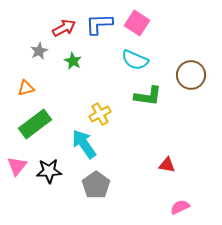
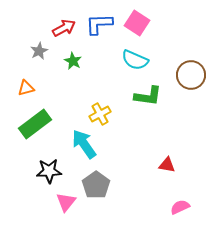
pink triangle: moved 49 px right, 36 px down
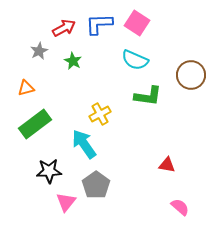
pink semicircle: rotated 66 degrees clockwise
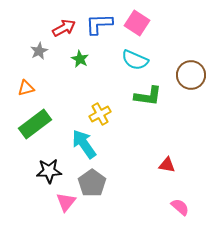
green star: moved 7 px right, 2 px up
gray pentagon: moved 4 px left, 2 px up
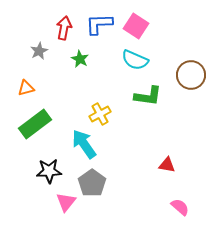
pink square: moved 1 px left, 3 px down
red arrow: rotated 50 degrees counterclockwise
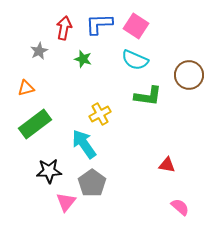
green star: moved 3 px right; rotated 12 degrees counterclockwise
brown circle: moved 2 px left
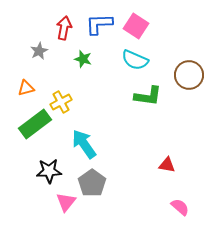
yellow cross: moved 39 px left, 12 px up
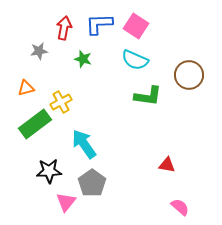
gray star: rotated 18 degrees clockwise
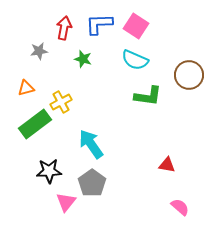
cyan arrow: moved 7 px right
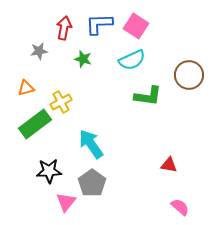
cyan semicircle: moved 3 px left; rotated 48 degrees counterclockwise
red triangle: moved 2 px right
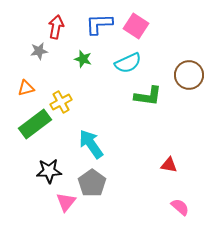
red arrow: moved 8 px left, 1 px up
cyan semicircle: moved 4 px left, 3 px down
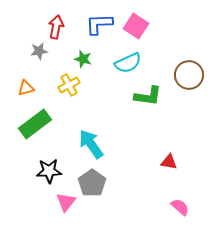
yellow cross: moved 8 px right, 17 px up
red triangle: moved 3 px up
